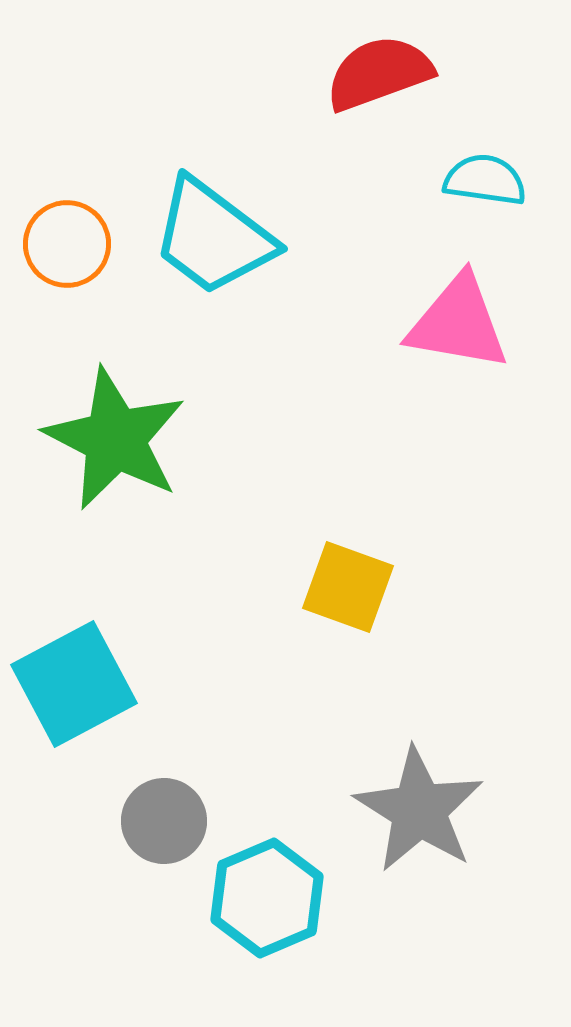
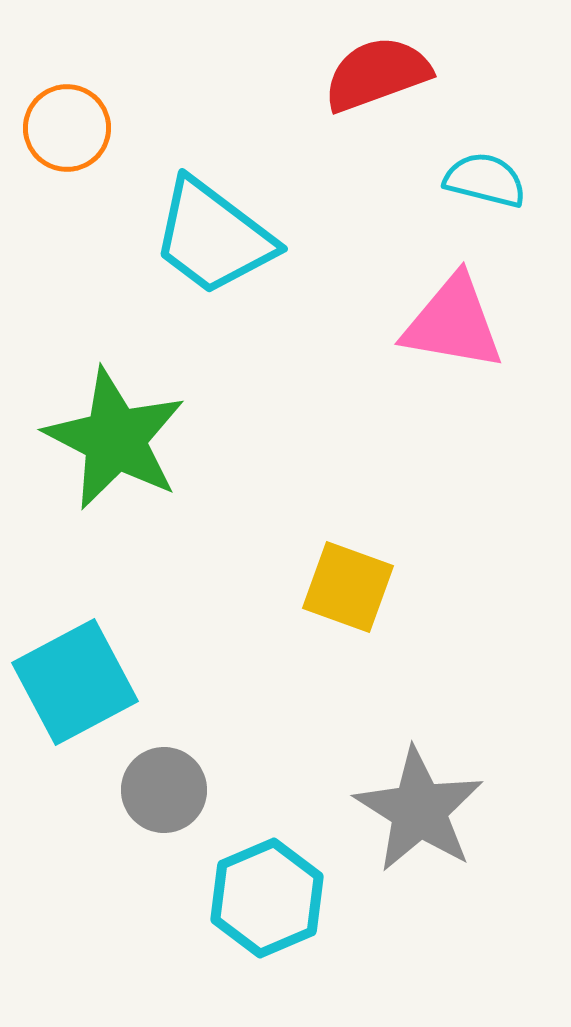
red semicircle: moved 2 px left, 1 px down
cyan semicircle: rotated 6 degrees clockwise
orange circle: moved 116 px up
pink triangle: moved 5 px left
cyan square: moved 1 px right, 2 px up
gray circle: moved 31 px up
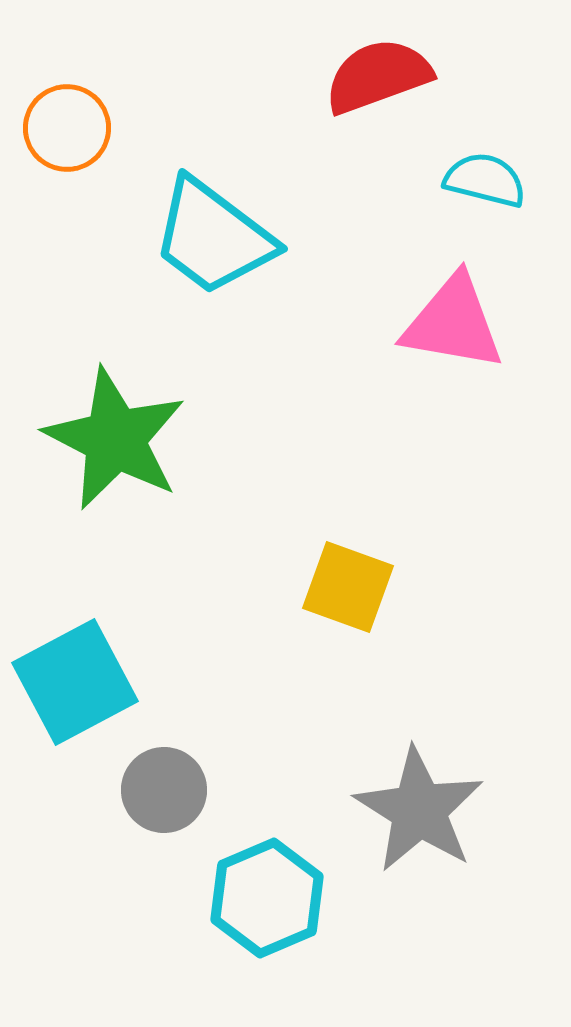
red semicircle: moved 1 px right, 2 px down
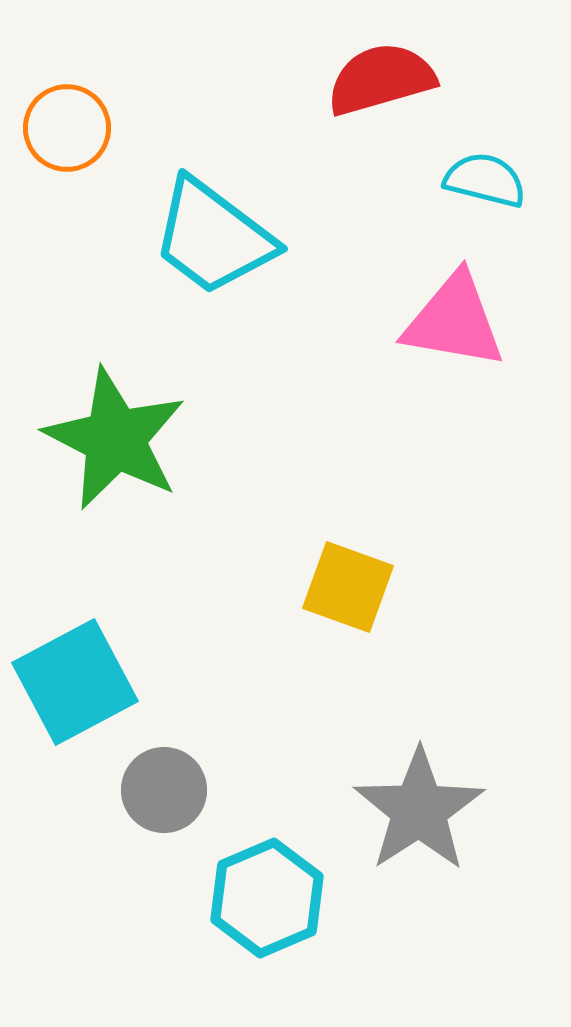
red semicircle: moved 3 px right, 3 px down; rotated 4 degrees clockwise
pink triangle: moved 1 px right, 2 px up
gray star: rotated 7 degrees clockwise
